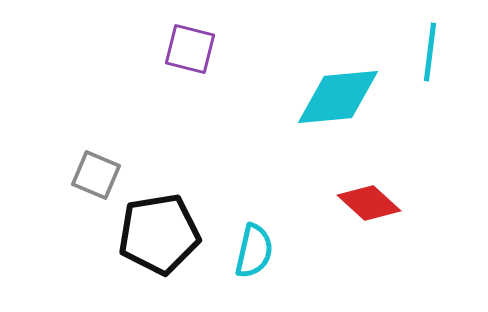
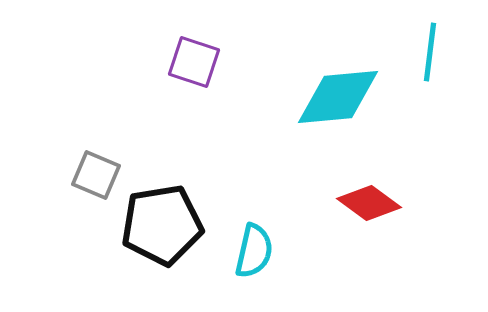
purple square: moved 4 px right, 13 px down; rotated 4 degrees clockwise
red diamond: rotated 6 degrees counterclockwise
black pentagon: moved 3 px right, 9 px up
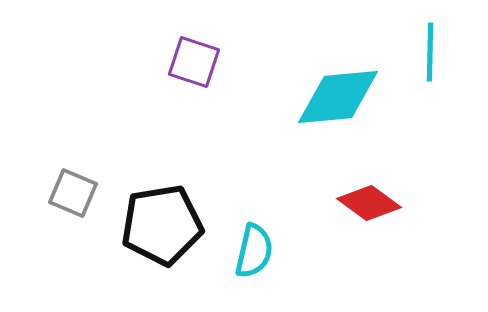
cyan line: rotated 6 degrees counterclockwise
gray square: moved 23 px left, 18 px down
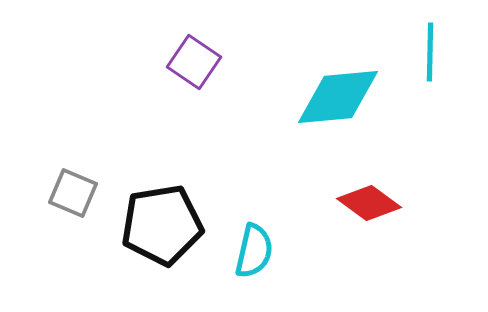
purple square: rotated 16 degrees clockwise
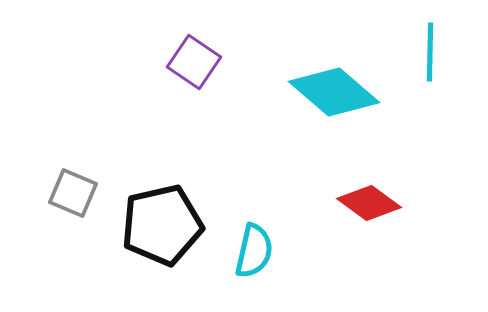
cyan diamond: moved 4 px left, 5 px up; rotated 46 degrees clockwise
black pentagon: rotated 4 degrees counterclockwise
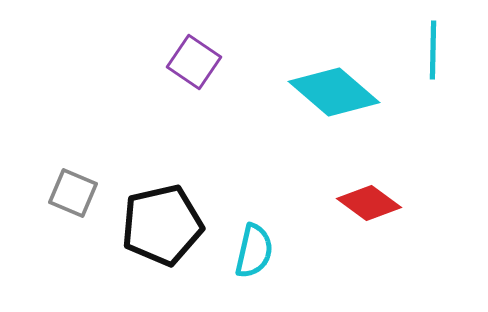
cyan line: moved 3 px right, 2 px up
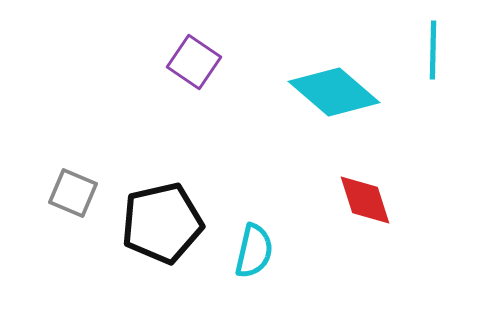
red diamond: moved 4 px left, 3 px up; rotated 36 degrees clockwise
black pentagon: moved 2 px up
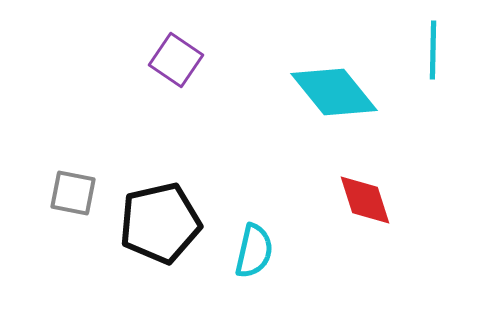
purple square: moved 18 px left, 2 px up
cyan diamond: rotated 10 degrees clockwise
gray square: rotated 12 degrees counterclockwise
black pentagon: moved 2 px left
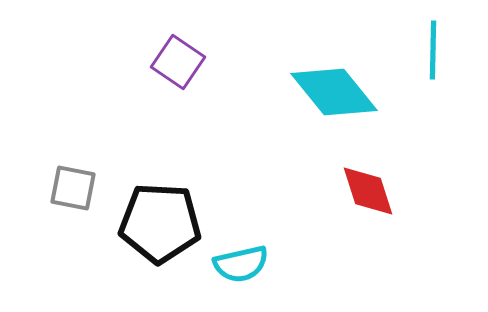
purple square: moved 2 px right, 2 px down
gray square: moved 5 px up
red diamond: moved 3 px right, 9 px up
black pentagon: rotated 16 degrees clockwise
cyan semicircle: moved 13 px left, 13 px down; rotated 64 degrees clockwise
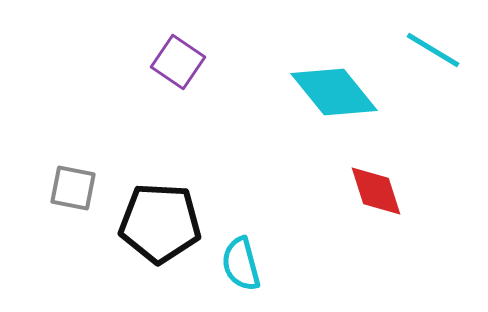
cyan line: rotated 60 degrees counterclockwise
red diamond: moved 8 px right
cyan semicircle: rotated 88 degrees clockwise
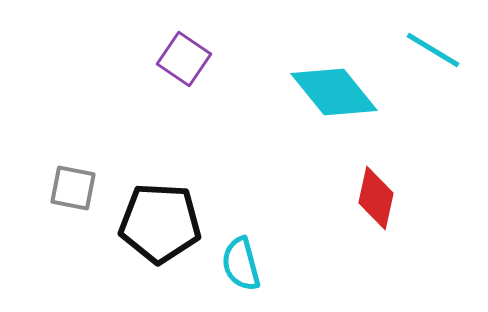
purple square: moved 6 px right, 3 px up
red diamond: moved 7 px down; rotated 30 degrees clockwise
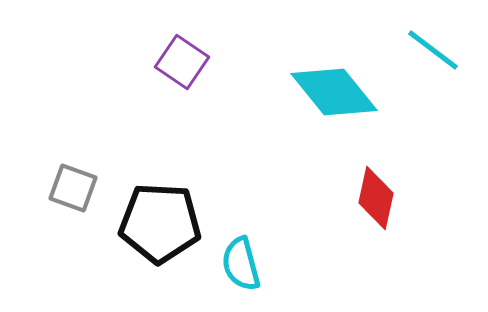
cyan line: rotated 6 degrees clockwise
purple square: moved 2 px left, 3 px down
gray square: rotated 9 degrees clockwise
